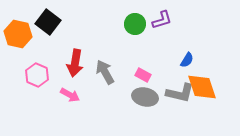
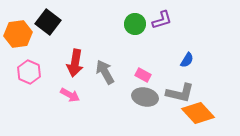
orange hexagon: rotated 20 degrees counterclockwise
pink hexagon: moved 8 px left, 3 px up
orange diamond: moved 4 px left, 26 px down; rotated 24 degrees counterclockwise
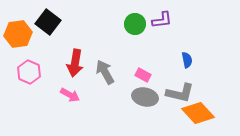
purple L-shape: rotated 10 degrees clockwise
blue semicircle: rotated 42 degrees counterclockwise
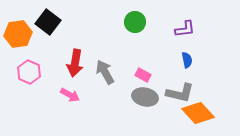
purple L-shape: moved 23 px right, 9 px down
green circle: moved 2 px up
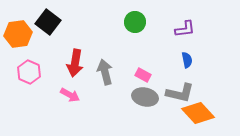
gray arrow: rotated 15 degrees clockwise
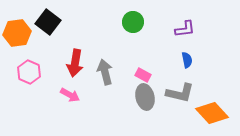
green circle: moved 2 px left
orange hexagon: moved 1 px left, 1 px up
gray ellipse: rotated 65 degrees clockwise
orange diamond: moved 14 px right
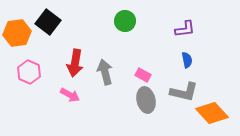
green circle: moved 8 px left, 1 px up
gray L-shape: moved 4 px right, 1 px up
gray ellipse: moved 1 px right, 3 px down
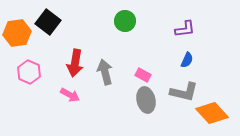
blue semicircle: rotated 35 degrees clockwise
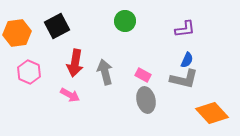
black square: moved 9 px right, 4 px down; rotated 25 degrees clockwise
gray L-shape: moved 13 px up
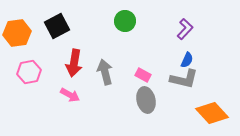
purple L-shape: rotated 40 degrees counterclockwise
red arrow: moved 1 px left
pink hexagon: rotated 25 degrees clockwise
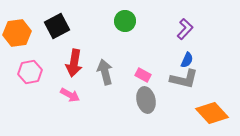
pink hexagon: moved 1 px right
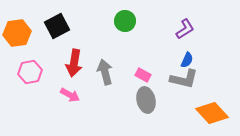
purple L-shape: rotated 15 degrees clockwise
